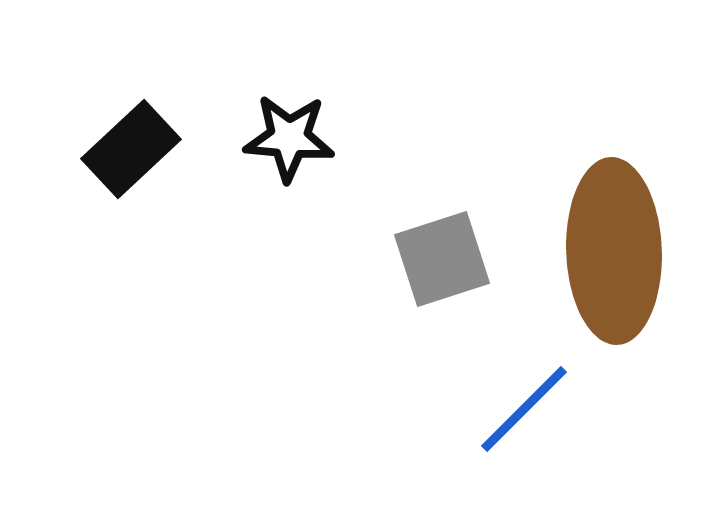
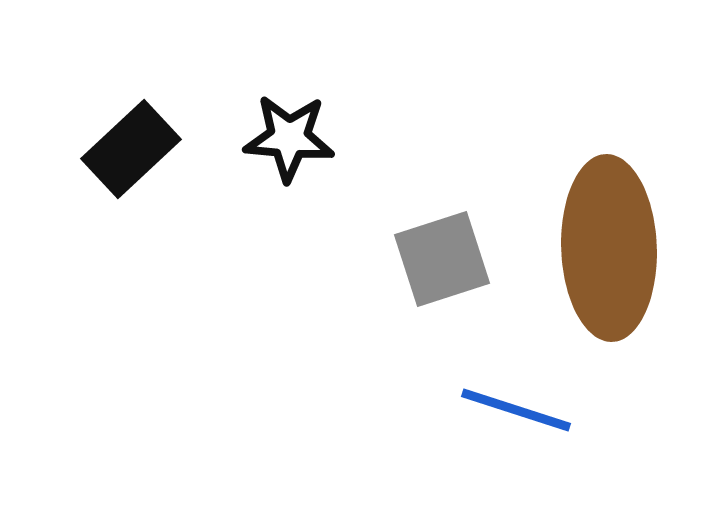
brown ellipse: moved 5 px left, 3 px up
blue line: moved 8 px left, 1 px down; rotated 63 degrees clockwise
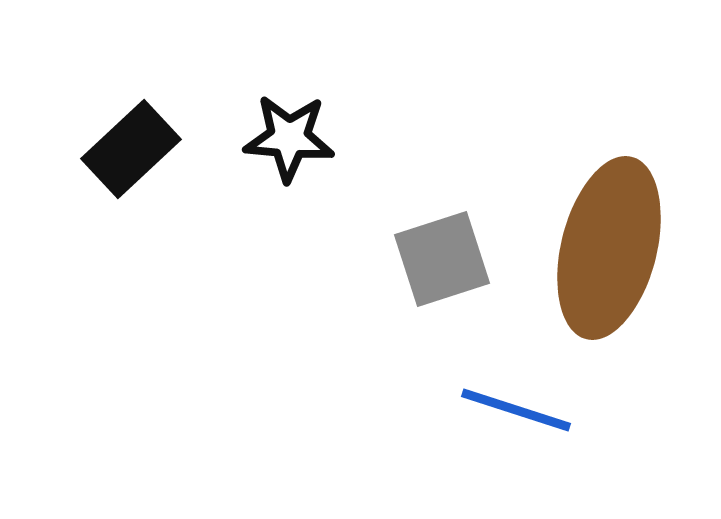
brown ellipse: rotated 16 degrees clockwise
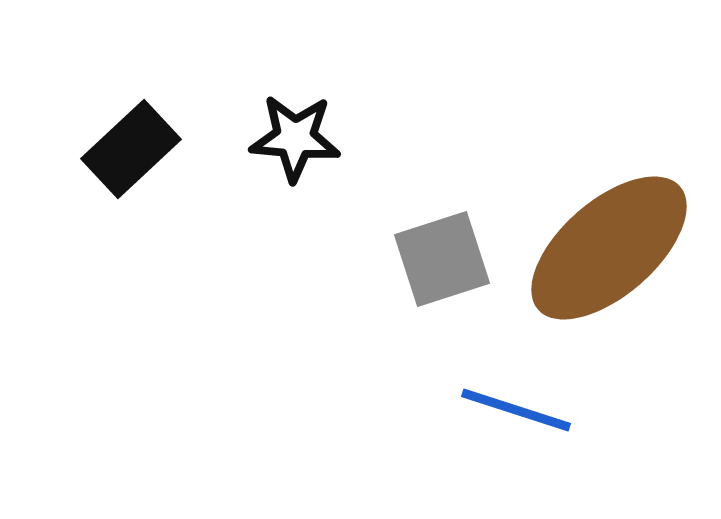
black star: moved 6 px right
brown ellipse: rotated 35 degrees clockwise
